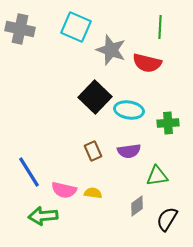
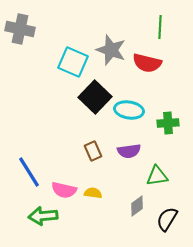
cyan square: moved 3 px left, 35 px down
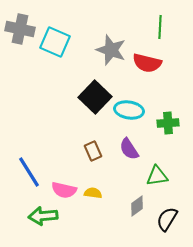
cyan square: moved 18 px left, 20 px up
purple semicircle: moved 2 px up; rotated 65 degrees clockwise
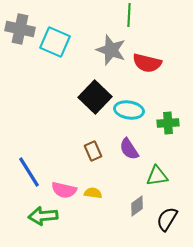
green line: moved 31 px left, 12 px up
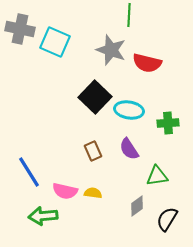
pink semicircle: moved 1 px right, 1 px down
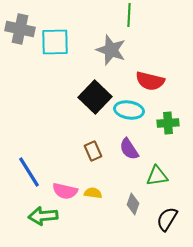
cyan square: rotated 24 degrees counterclockwise
red semicircle: moved 3 px right, 18 px down
gray diamond: moved 4 px left, 2 px up; rotated 35 degrees counterclockwise
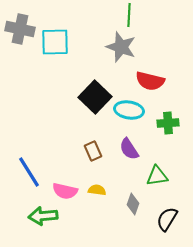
gray star: moved 10 px right, 3 px up
yellow semicircle: moved 4 px right, 3 px up
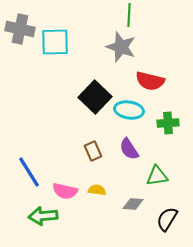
gray diamond: rotated 75 degrees clockwise
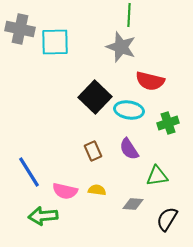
green cross: rotated 15 degrees counterclockwise
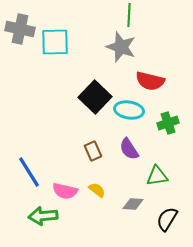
yellow semicircle: rotated 30 degrees clockwise
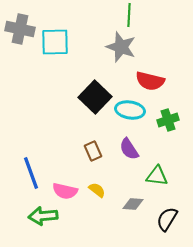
cyan ellipse: moved 1 px right
green cross: moved 3 px up
blue line: moved 2 px right, 1 px down; rotated 12 degrees clockwise
green triangle: rotated 15 degrees clockwise
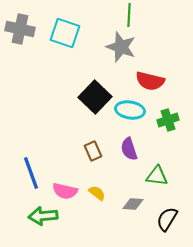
cyan square: moved 10 px right, 9 px up; rotated 20 degrees clockwise
purple semicircle: rotated 15 degrees clockwise
yellow semicircle: moved 3 px down
